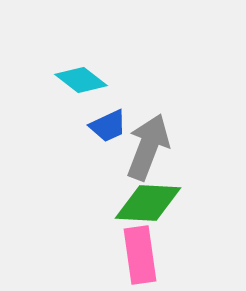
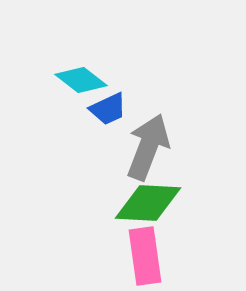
blue trapezoid: moved 17 px up
pink rectangle: moved 5 px right, 1 px down
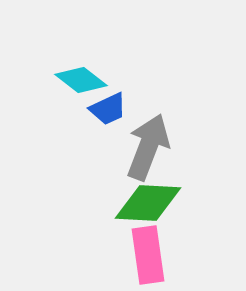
pink rectangle: moved 3 px right, 1 px up
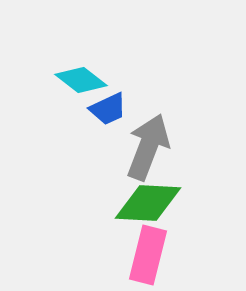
pink rectangle: rotated 22 degrees clockwise
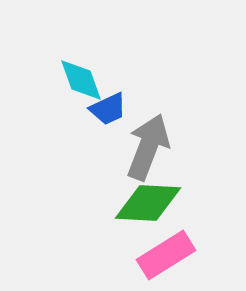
cyan diamond: rotated 33 degrees clockwise
pink rectangle: moved 18 px right; rotated 44 degrees clockwise
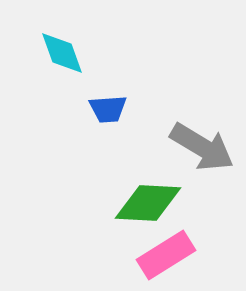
cyan diamond: moved 19 px left, 27 px up
blue trapezoid: rotated 21 degrees clockwise
gray arrow: moved 54 px right; rotated 100 degrees clockwise
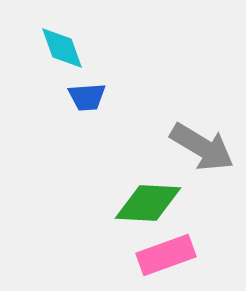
cyan diamond: moved 5 px up
blue trapezoid: moved 21 px left, 12 px up
pink rectangle: rotated 12 degrees clockwise
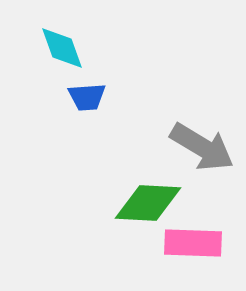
pink rectangle: moved 27 px right, 12 px up; rotated 22 degrees clockwise
